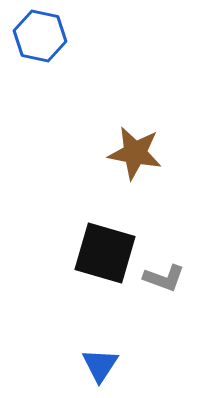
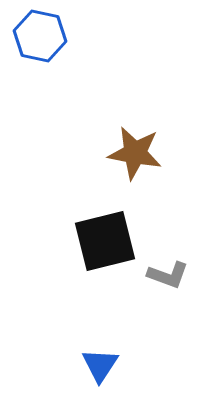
black square: moved 12 px up; rotated 30 degrees counterclockwise
gray L-shape: moved 4 px right, 3 px up
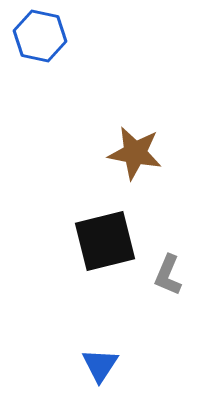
gray L-shape: rotated 93 degrees clockwise
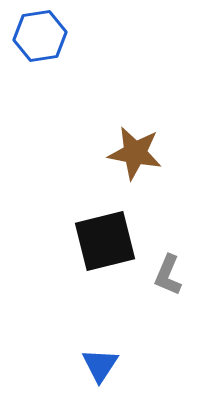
blue hexagon: rotated 21 degrees counterclockwise
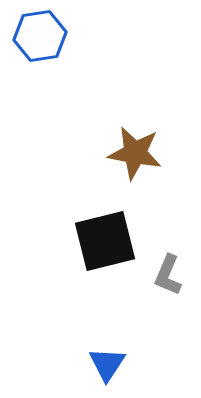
blue triangle: moved 7 px right, 1 px up
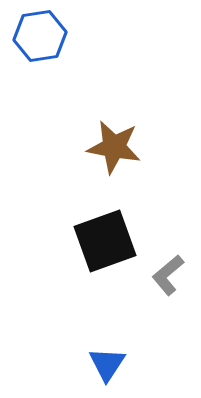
brown star: moved 21 px left, 6 px up
black square: rotated 6 degrees counterclockwise
gray L-shape: rotated 27 degrees clockwise
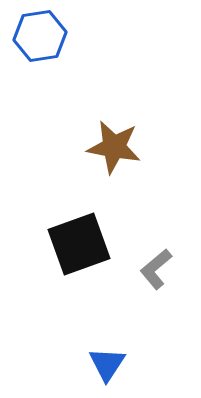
black square: moved 26 px left, 3 px down
gray L-shape: moved 12 px left, 6 px up
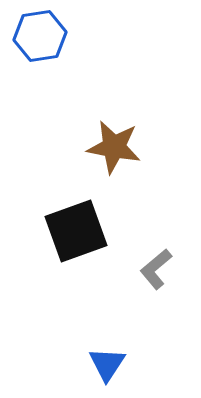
black square: moved 3 px left, 13 px up
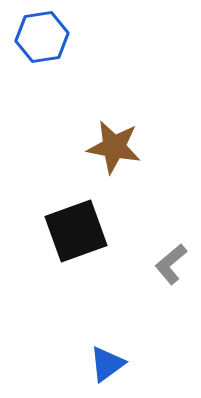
blue hexagon: moved 2 px right, 1 px down
gray L-shape: moved 15 px right, 5 px up
blue triangle: rotated 21 degrees clockwise
